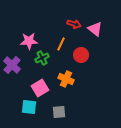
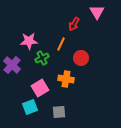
red arrow: rotated 104 degrees clockwise
pink triangle: moved 2 px right, 17 px up; rotated 21 degrees clockwise
red circle: moved 3 px down
orange cross: rotated 14 degrees counterclockwise
cyan square: moved 1 px right; rotated 28 degrees counterclockwise
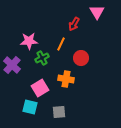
cyan square: rotated 35 degrees clockwise
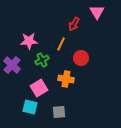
green cross: moved 2 px down
pink square: moved 1 px left
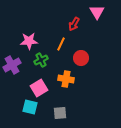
green cross: moved 1 px left
purple cross: rotated 18 degrees clockwise
gray square: moved 1 px right, 1 px down
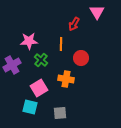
orange line: rotated 24 degrees counterclockwise
green cross: rotated 24 degrees counterclockwise
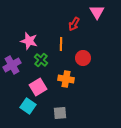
pink star: rotated 18 degrees clockwise
red circle: moved 2 px right
pink square: moved 1 px left, 1 px up
cyan square: moved 2 px left, 1 px up; rotated 21 degrees clockwise
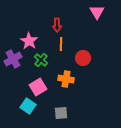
red arrow: moved 17 px left, 1 px down; rotated 32 degrees counterclockwise
pink star: rotated 18 degrees clockwise
purple cross: moved 1 px right, 6 px up
gray square: moved 1 px right
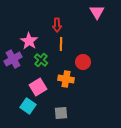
red circle: moved 4 px down
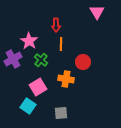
red arrow: moved 1 px left
